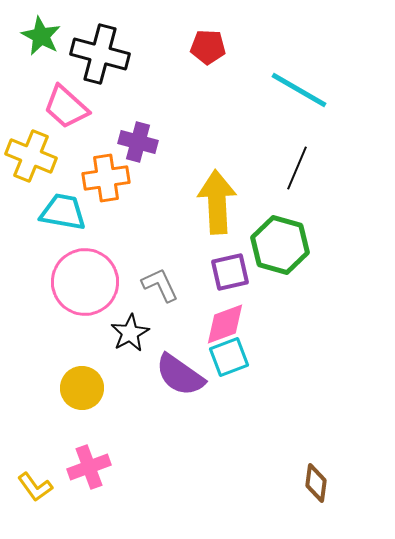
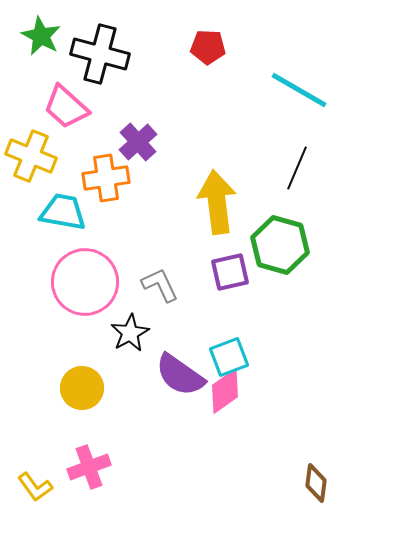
purple cross: rotated 33 degrees clockwise
yellow arrow: rotated 4 degrees counterclockwise
pink diamond: moved 67 px down; rotated 15 degrees counterclockwise
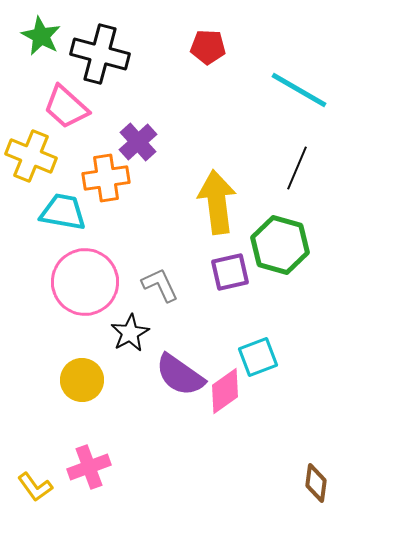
cyan square: moved 29 px right
yellow circle: moved 8 px up
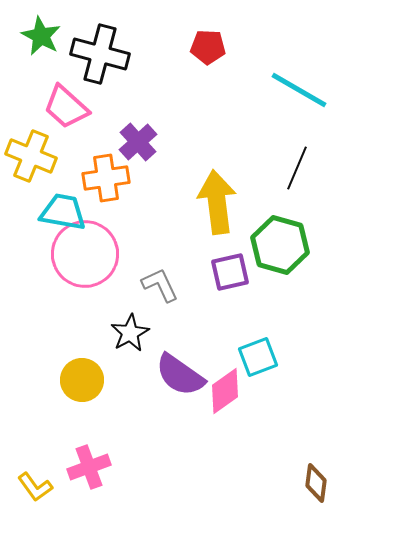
pink circle: moved 28 px up
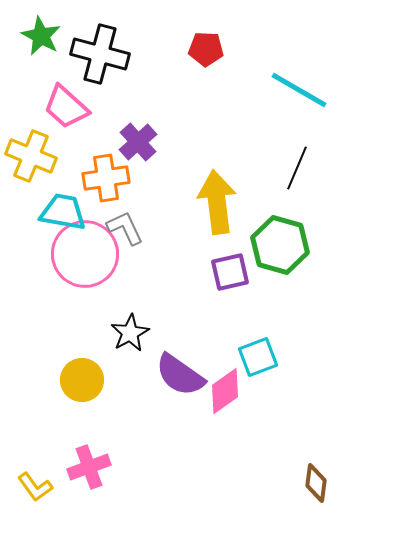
red pentagon: moved 2 px left, 2 px down
gray L-shape: moved 35 px left, 57 px up
